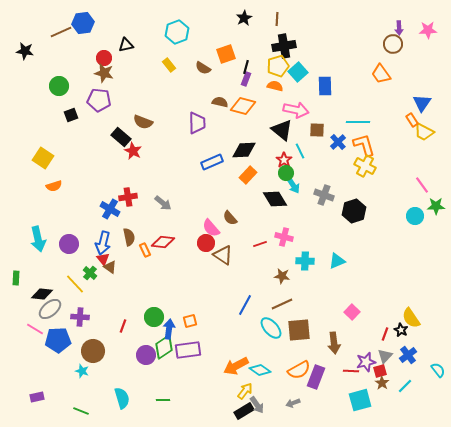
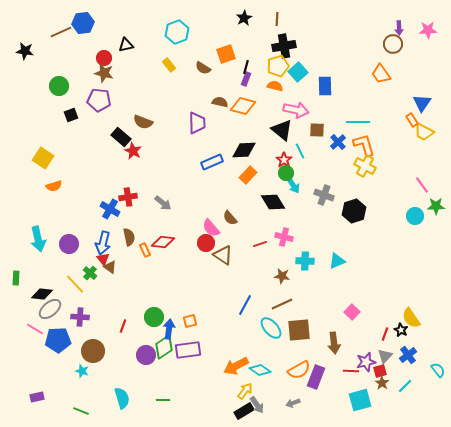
black diamond at (275, 199): moved 2 px left, 3 px down
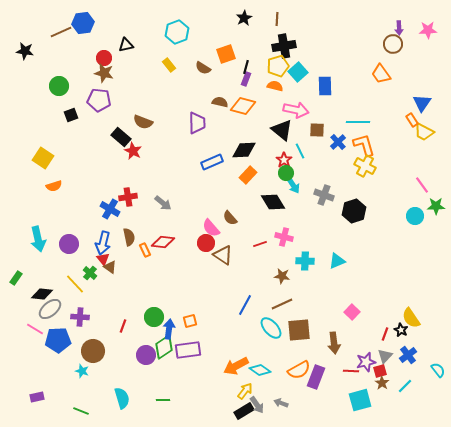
green rectangle at (16, 278): rotated 32 degrees clockwise
gray arrow at (293, 403): moved 12 px left; rotated 40 degrees clockwise
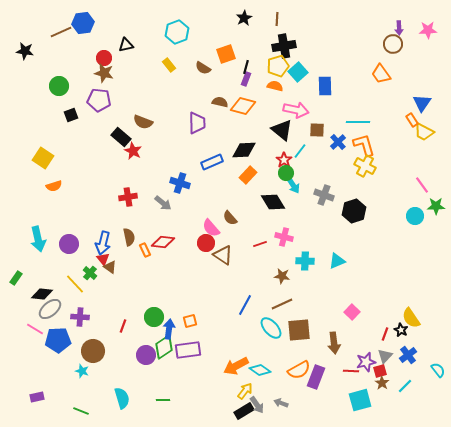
cyan line at (300, 151): rotated 63 degrees clockwise
blue cross at (110, 209): moved 70 px right, 26 px up; rotated 12 degrees counterclockwise
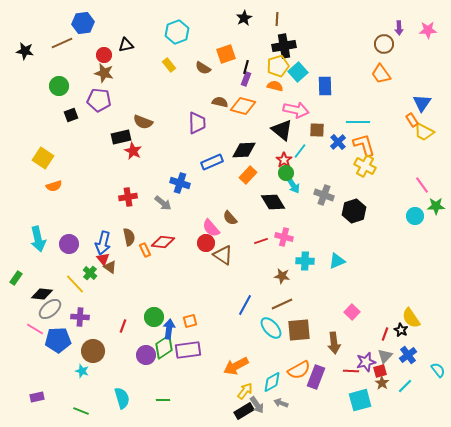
brown line at (61, 32): moved 1 px right, 11 px down
brown circle at (393, 44): moved 9 px left
red circle at (104, 58): moved 3 px up
black rectangle at (121, 137): rotated 54 degrees counterclockwise
red line at (260, 244): moved 1 px right, 3 px up
cyan diamond at (260, 370): moved 12 px right, 12 px down; rotated 65 degrees counterclockwise
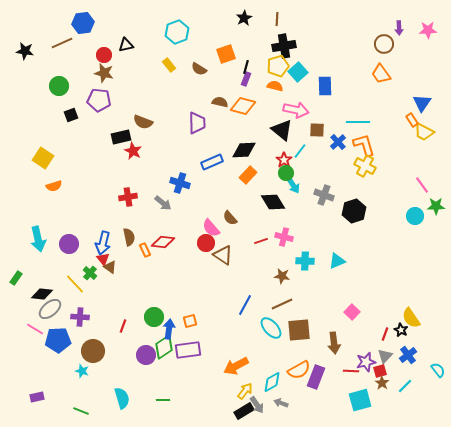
brown semicircle at (203, 68): moved 4 px left, 1 px down
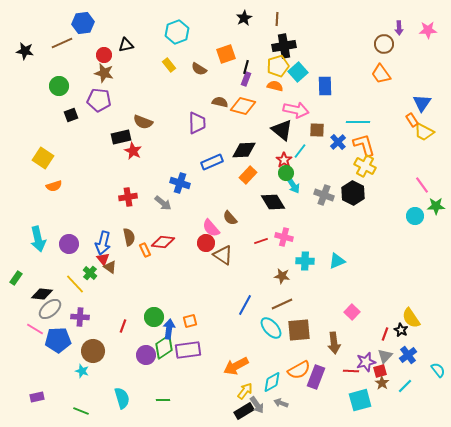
black hexagon at (354, 211): moved 1 px left, 18 px up; rotated 15 degrees counterclockwise
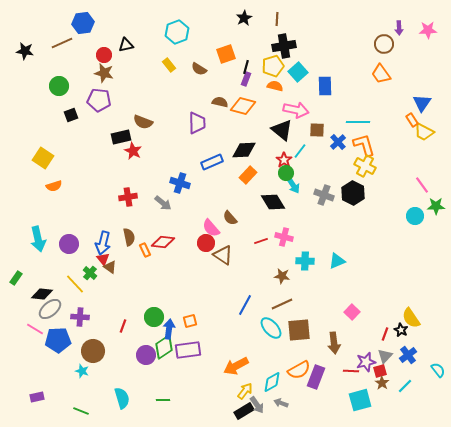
yellow pentagon at (278, 66): moved 5 px left
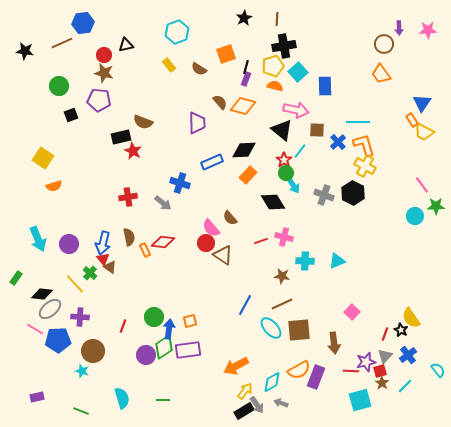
brown semicircle at (220, 102): rotated 35 degrees clockwise
cyan arrow at (38, 239): rotated 10 degrees counterclockwise
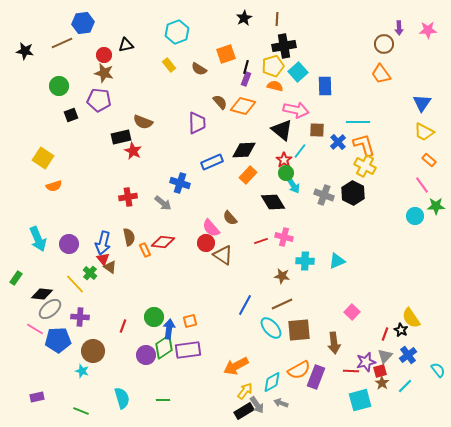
orange rectangle at (412, 120): moved 17 px right, 40 px down; rotated 16 degrees counterclockwise
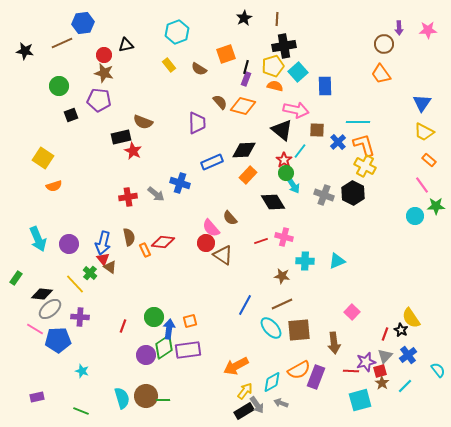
gray arrow at (163, 203): moved 7 px left, 9 px up
brown circle at (93, 351): moved 53 px right, 45 px down
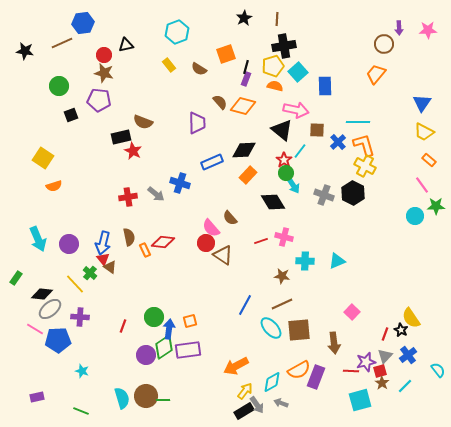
orange trapezoid at (381, 74): moved 5 px left; rotated 75 degrees clockwise
